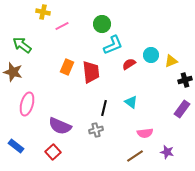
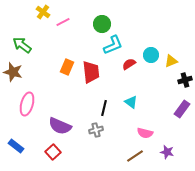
yellow cross: rotated 24 degrees clockwise
pink line: moved 1 px right, 4 px up
pink semicircle: rotated 21 degrees clockwise
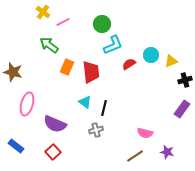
green arrow: moved 27 px right
cyan triangle: moved 46 px left
purple semicircle: moved 5 px left, 2 px up
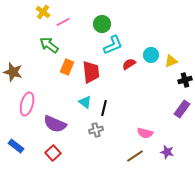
red square: moved 1 px down
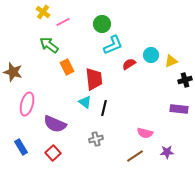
orange rectangle: rotated 49 degrees counterclockwise
red trapezoid: moved 3 px right, 7 px down
purple rectangle: moved 3 px left; rotated 60 degrees clockwise
gray cross: moved 9 px down
blue rectangle: moved 5 px right, 1 px down; rotated 21 degrees clockwise
purple star: rotated 16 degrees counterclockwise
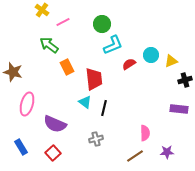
yellow cross: moved 1 px left, 2 px up
pink semicircle: rotated 105 degrees counterclockwise
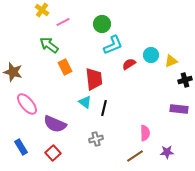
orange rectangle: moved 2 px left
pink ellipse: rotated 55 degrees counterclockwise
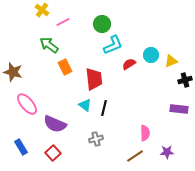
cyan triangle: moved 3 px down
